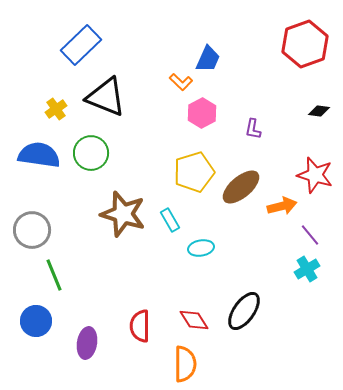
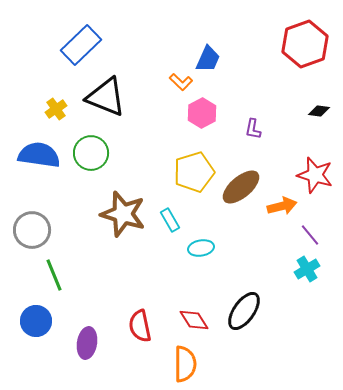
red semicircle: rotated 12 degrees counterclockwise
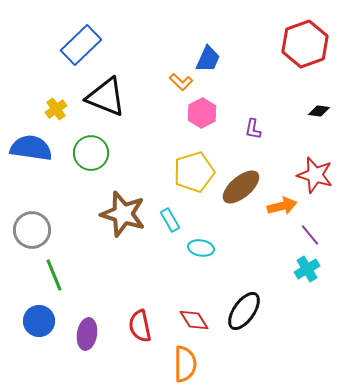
blue semicircle: moved 8 px left, 7 px up
cyan ellipse: rotated 20 degrees clockwise
blue circle: moved 3 px right
purple ellipse: moved 9 px up
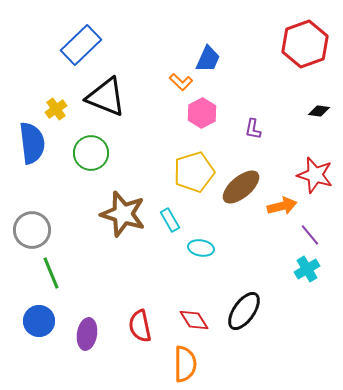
blue semicircle: moved 1 px right, 5 px up; rotated 75 degrees clockwise
green line: moved 3 px left, 2 px up
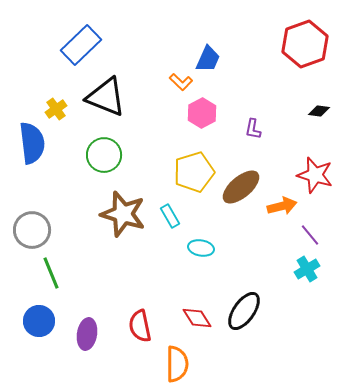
green circle: moved 13 px right, 2 px down
cyan rectangle: moved 4 px up
red diamond: moved 3 px right, 2 px up
orange semicircle: moved 8 px left
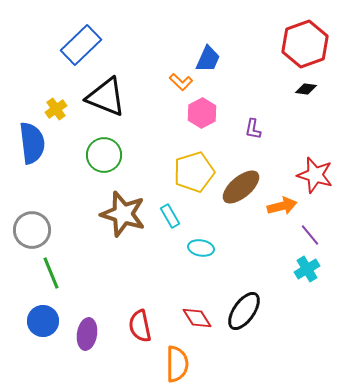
black diamond: moved 13 px left, 22 px up
blue circle: moved 4 px right
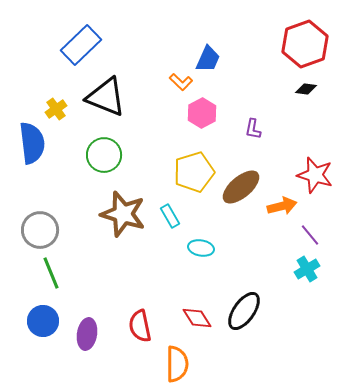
gray circle: moved 8 px right
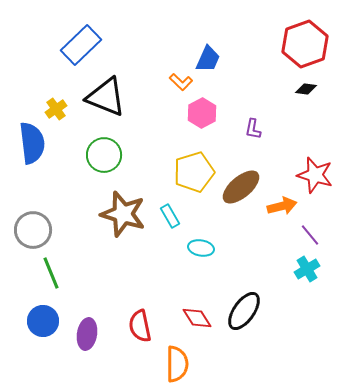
gray circle: moved 7 px left
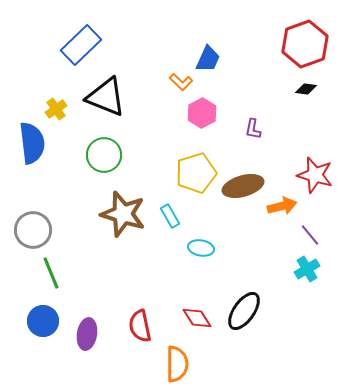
yellow pentagon: moved 2 px right, 1 px down
brown ellipse: moved 2 px right, 1 px up; rotated 24 degrees clockwise
